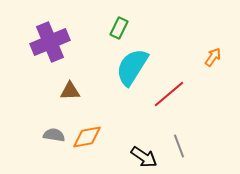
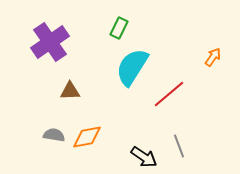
purple cross: rotated 12 degrees counterclockwise
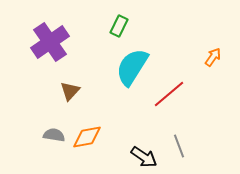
green rectangle: moved 2 px up
brown triangle: rotated 45 degrees counterclockwise
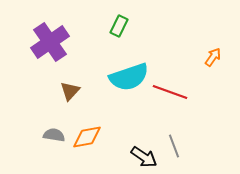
cyan semicircle: moved 3 px left, 10 px down; rotated 141 degrees counterclockwise
red line: moved 1 px right, 2 px up; rotated 60 degrees clockwise
gray line: moved 5 px left
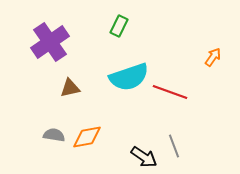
brown triangle: moved 3 px up; rotated 35 degrees clockwise
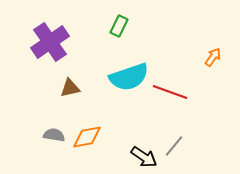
gray line: rotated 60 degrees clockwise
